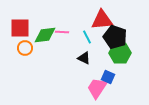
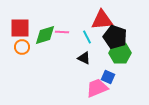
green diamond: rotated 10 degrees counterclockwise
orange circle: moved 3 px left, 1 px up
pink trapezoid: rotated 35 degrees clockwise
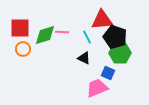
orange circle: moved 1 px right, 2 px down
blue square: moved 4 px up
